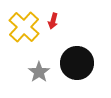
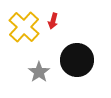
black circle: moved 3 px up
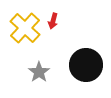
yellow cross: moved 1 px right, 1 px down
black circle: moved 9 px right, 5 px down
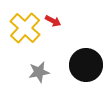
red arrow: rotated 77 degrees counterclockwise
gray star: rotated 25 degrees clockwise
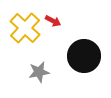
black circle: moved 2 px left, 9 px up
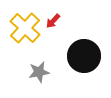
red arrow: rotated 105 degrees clockwise
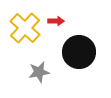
red arrow: moved 3 px right; rotated 133 degrees counterclockwise
black circle: moved 5 px left, 4 px up
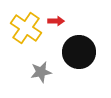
yellow cross: moved 1 px right; rotated 8 degrees counterclockwise
gray star: moved 2 px right
